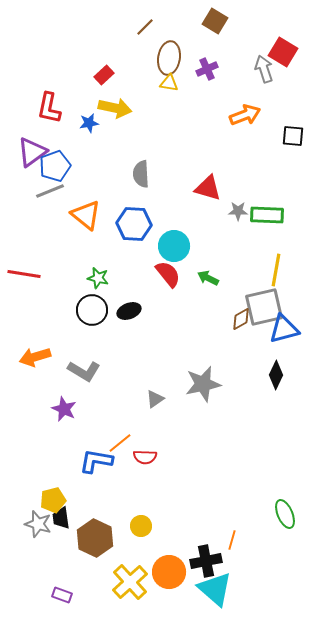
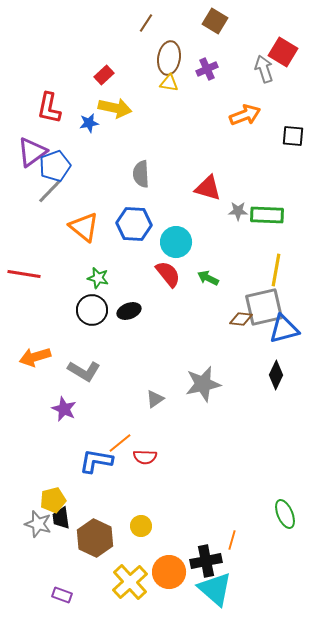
brown line at (145, 27): moved 1 px right, 4 px up; rotated 12 degrees counterclockwise
gray line at (50, 191): rotated 24 degrees counterclockwise
orange triangle at (86, 215): moved 2 px left, 12 px down
cyan circle at (174, 246): moved 2 px right, 4 px up
brown diamond at (241, 319): rotated 35 degrees clockwise
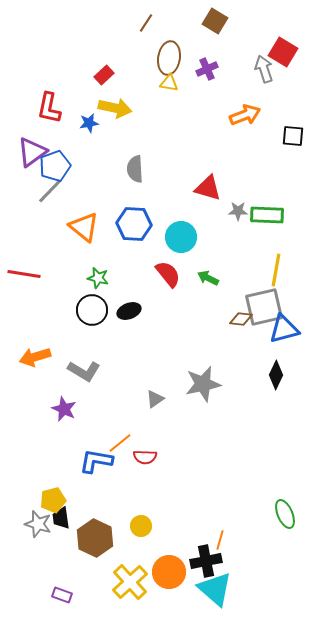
gray semicircle at (141, 174): moved 6 px left, 5 px up
cyan circle at (176, 242): moved 5 px right, 5 px up
orange line at (232, 540): moved 12 px left
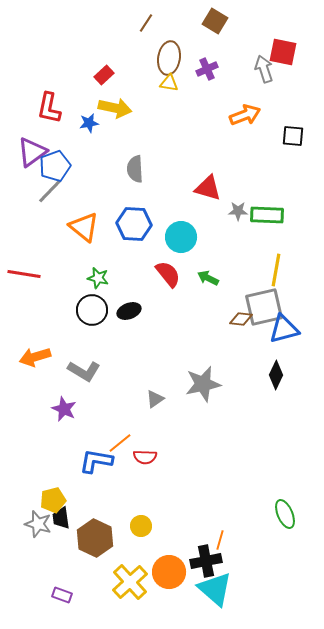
red square at (283, 52): rotated 20 degrees counterclockwise
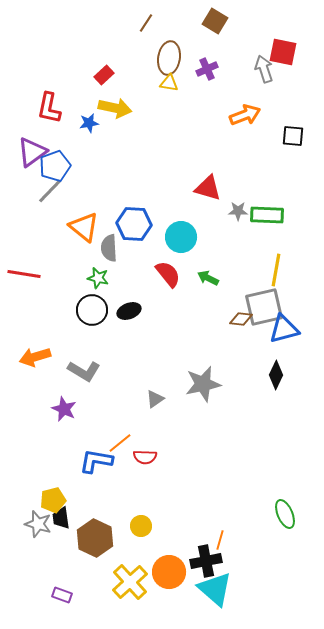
gray semicircle at (135, 169): moved 26 px left, 79 px down
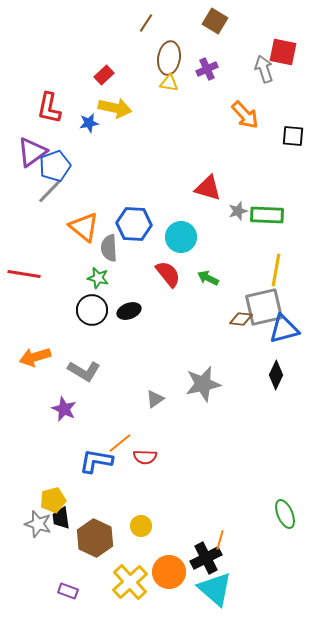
orange arrow at (245, 115): rotated 68 degrees clockwise
gray star at (238, 211): rotated 18 degrees counterclockwise
black cross at (206, 561): moved 3 px up; rotated 16 degrees counterclockwise
purple rectangle at (62, 595): moved 6 px right, 4 px up
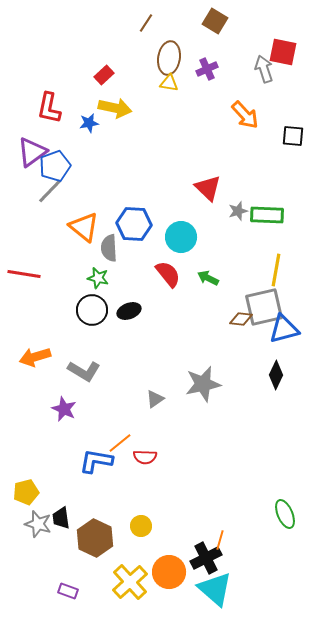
red triangle at (208, 188): rotated 28 degrees clockwise
yellow pentagon at (53, 500): moved 27 px left, 8 px up
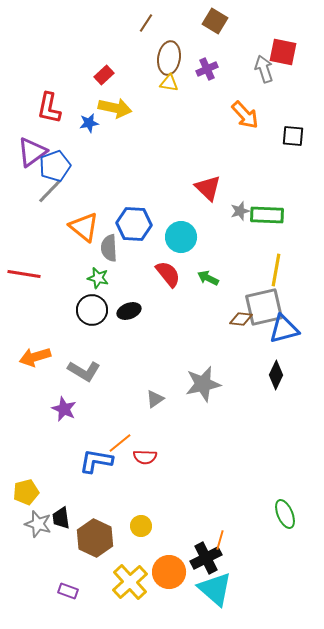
gray star at (238, 211): moved 2 px right
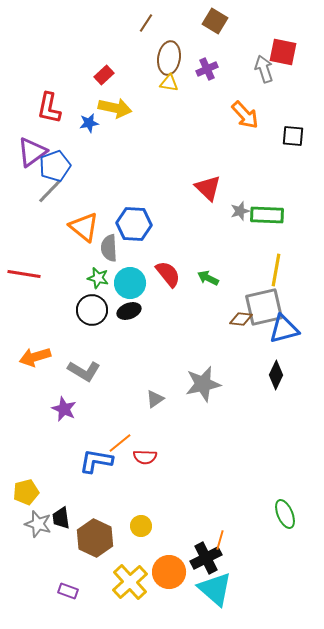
cyan circle at (181, 237): moved 51 px left, 46 px down
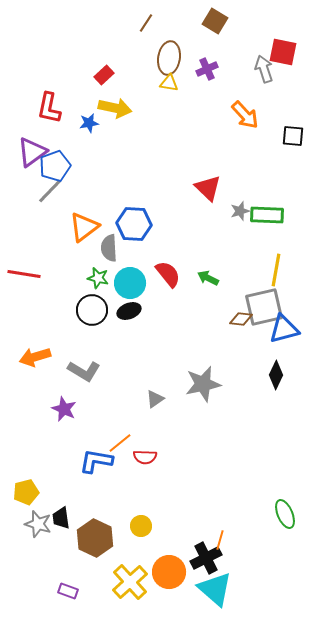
orange triangle at (84, 227): rotated 44 degrees clockwise
